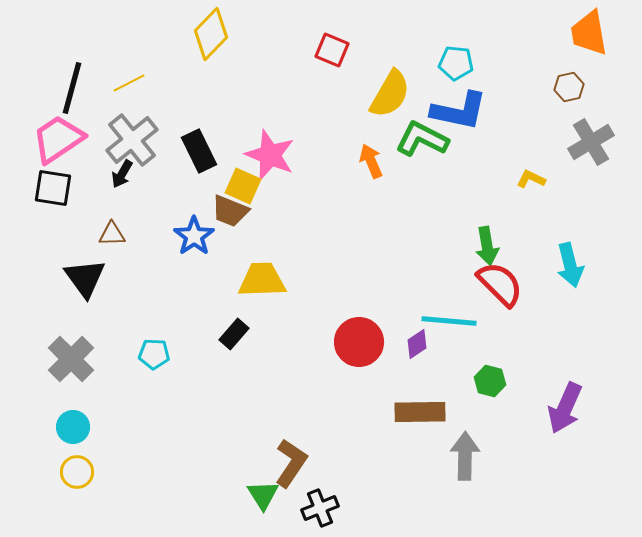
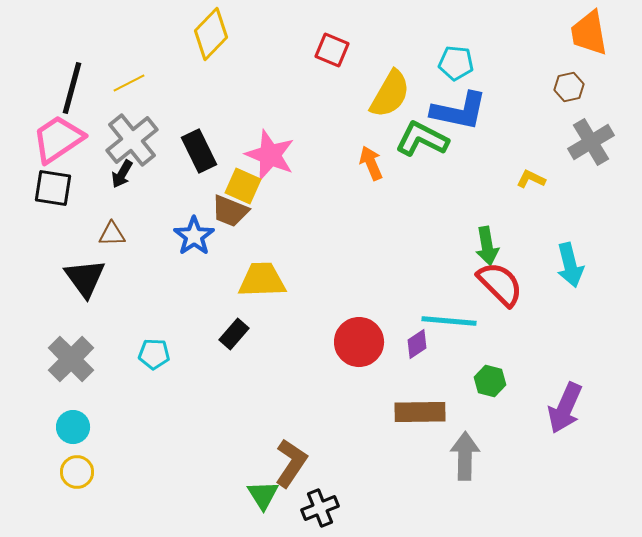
orange arrow at (371, 161): moved 2 px down
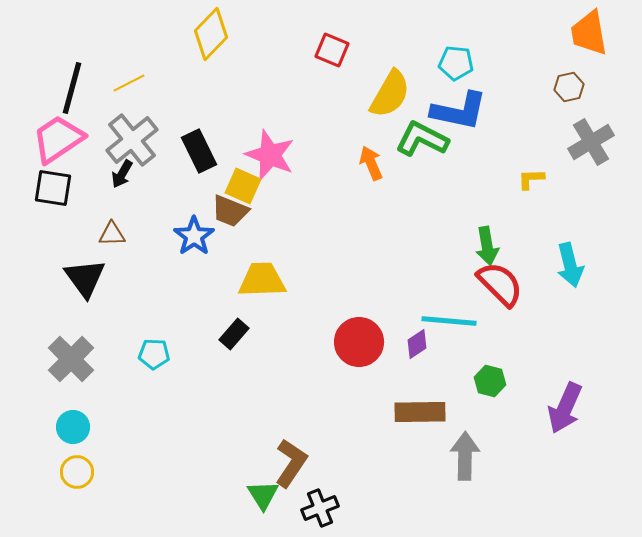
yellow L-shape at (531, 179): rotated 28 degrees counterclockwise
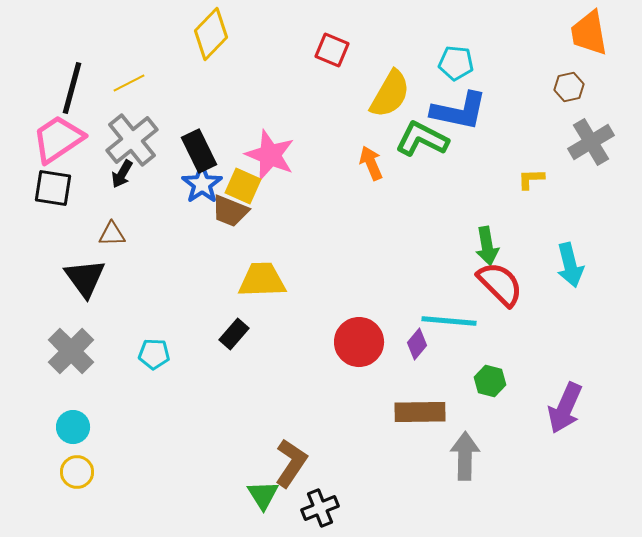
blue star at (194, 236): moved 8 px right, 52 px up
purple diamond at (417, 344): rotated 16 degrees counterclockwise
gray cross at (71, 359): moved 8 px up
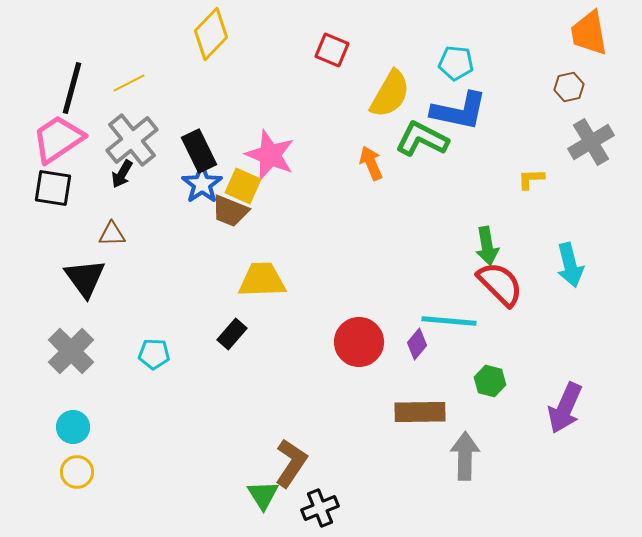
black rectangle at (234, 334): moved 2 px left
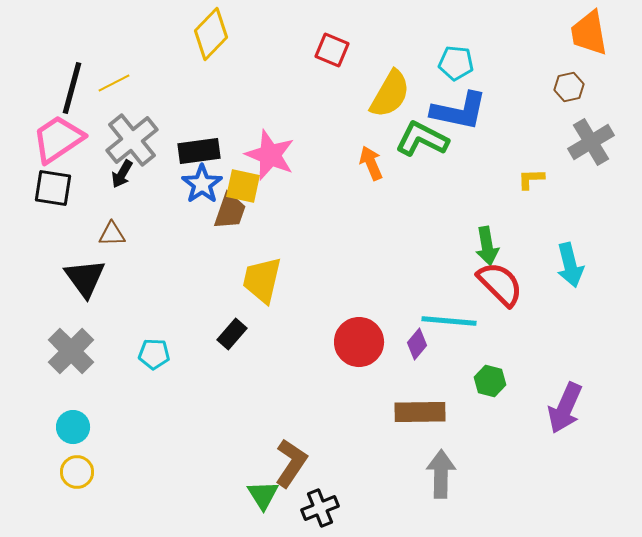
yellow line at (129, 83): moved 15 px left
black rectangle at (199, 151): rotated 72 degrees counterclockwise
yellow square at (243, 186): rotated 12 degrees counterclockwise
brown trapezoid at (230, 211): rotated 93 degrees counterclockwise
yellow trapezoid at (262, 280): rotated 75 degrees counterclockwise
gray arrow at (465, 456): moved 24 px left, 18 px down
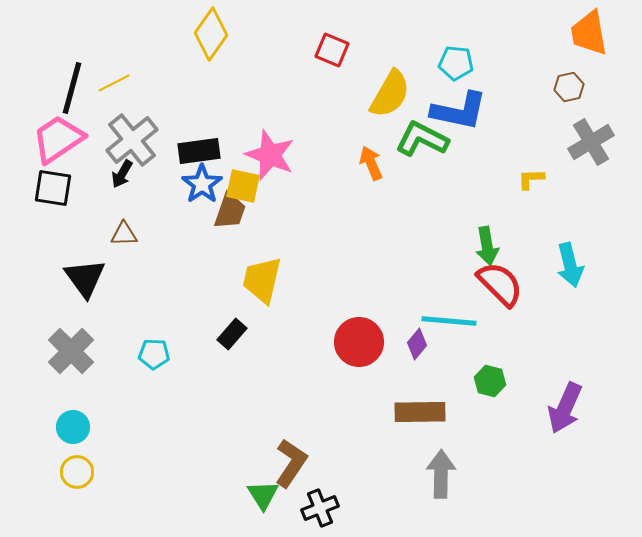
yellow diamond at (211, 34): rotated 9 degrees counterclockwise
brown triangle at (112, 234): moved 12 px right
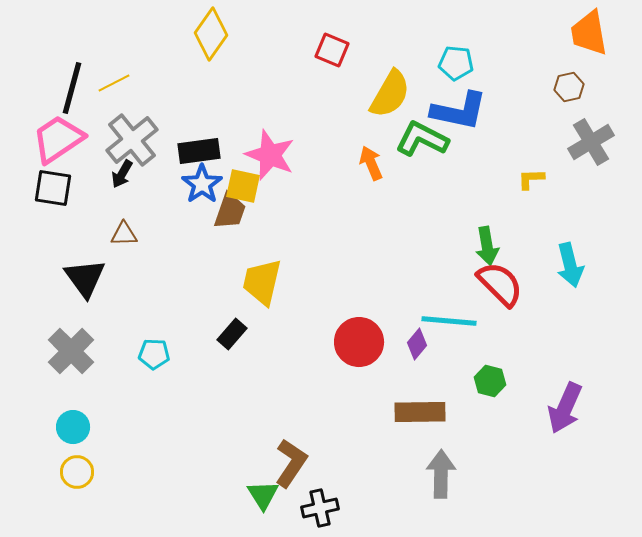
yellow trapezoid at (262, 280): moved 2 px down
black cross at (320, 508): rotated 9 degrees clockwise
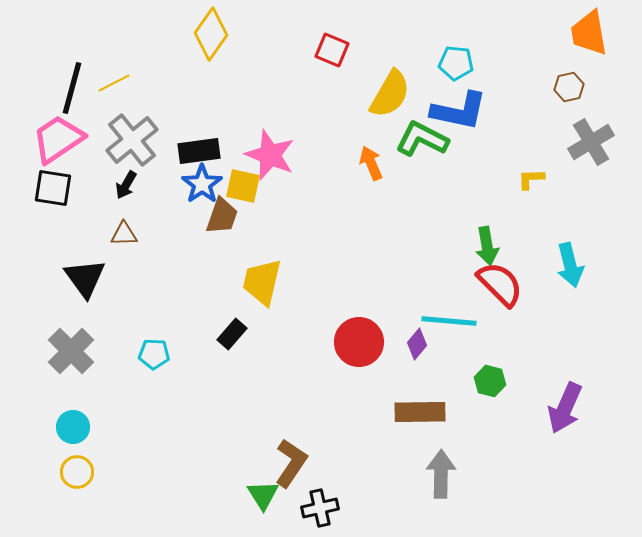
black arrow at (122, 174): moved 4 px right, 11 px down
brown trapezoid at (230, 211): moved 8 px left, 5 px down
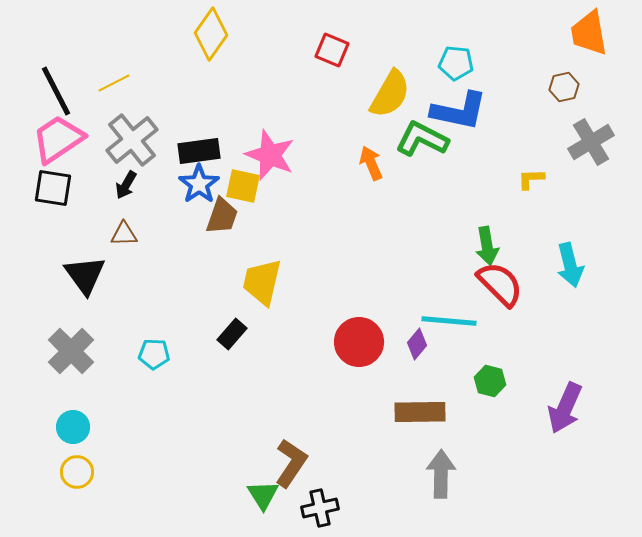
brown hexagon at (569, 87): moved 5 px left
black line at (72, 88): moved 16 px left, 3 px down; rotated 42 degrees counterclockwise
blue star at (202, 184): moved 3 px left
black triangle at (85, 278): moved 3 px up
